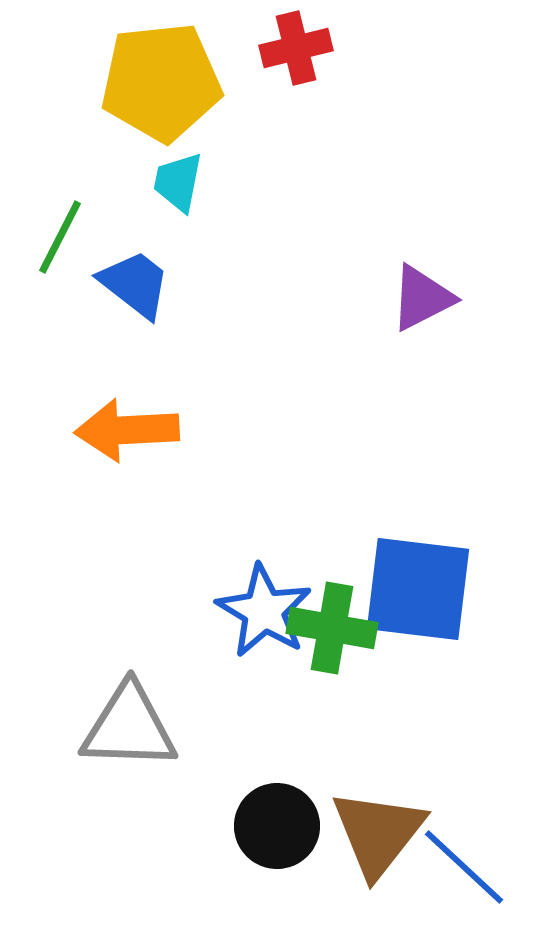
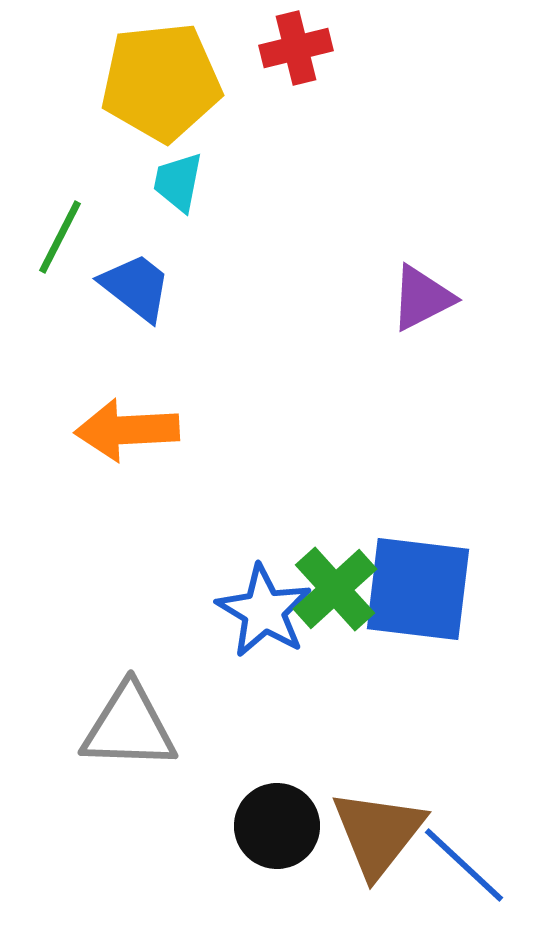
blue trapezoid: moved 1 px right, 3 px down
green cross: moved 3 px right, 39 px up; rotated 38 degrees clockwise
blue line: moved 2 px up
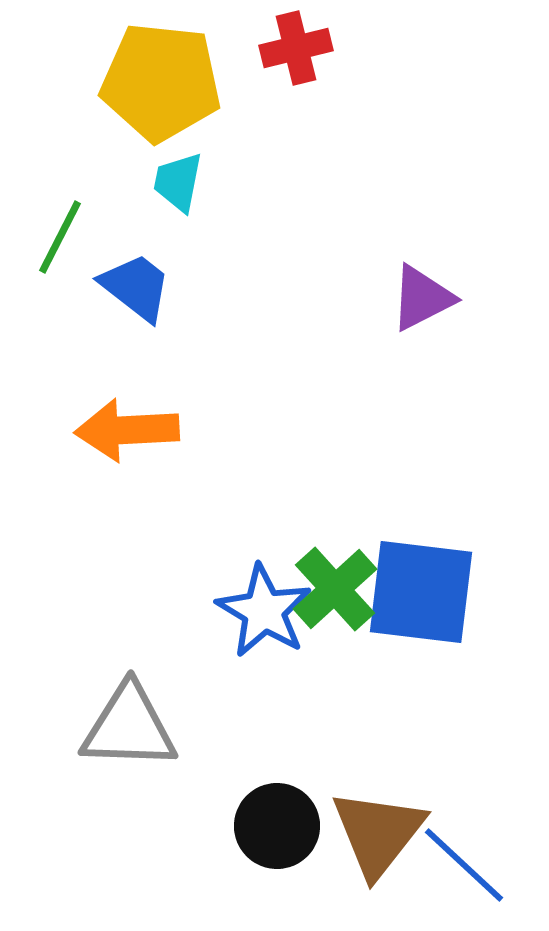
yellow pentagon: rotated 12 degrees clockwise
blue square: moved 3 px right, 3 px down
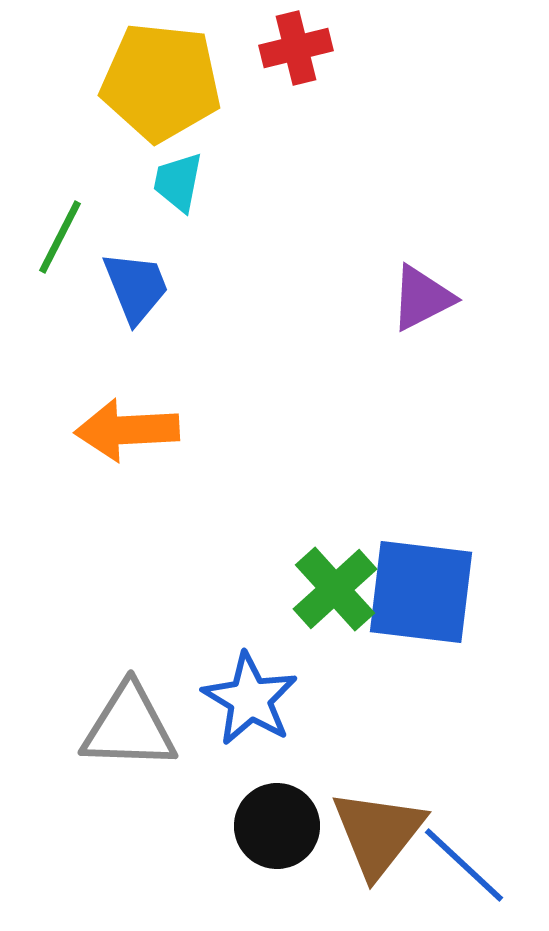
blue trapezoid: rotated 30 degrees clockwise
blue star: moved 14 px left, 88 px down
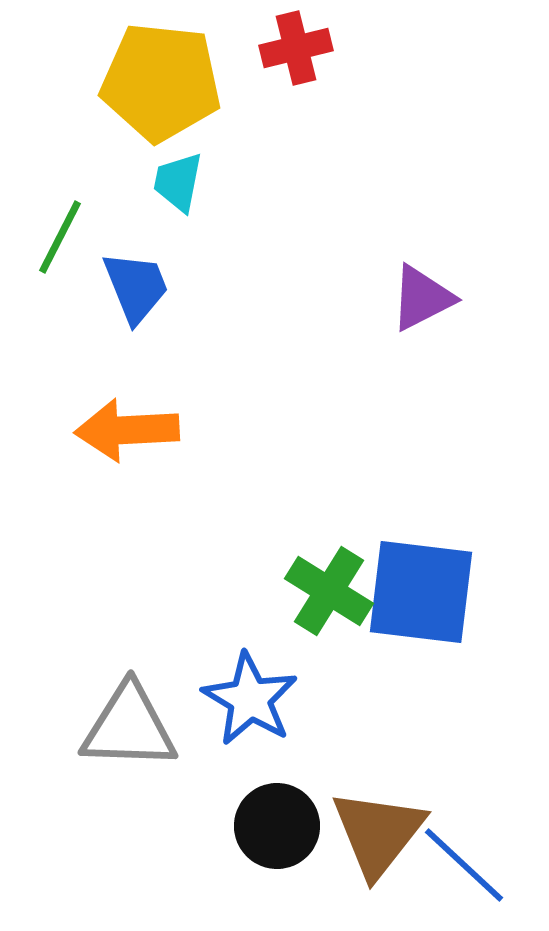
green cross: moved 6 px left, 2 px down; rotated 16 degrees counterclockwise
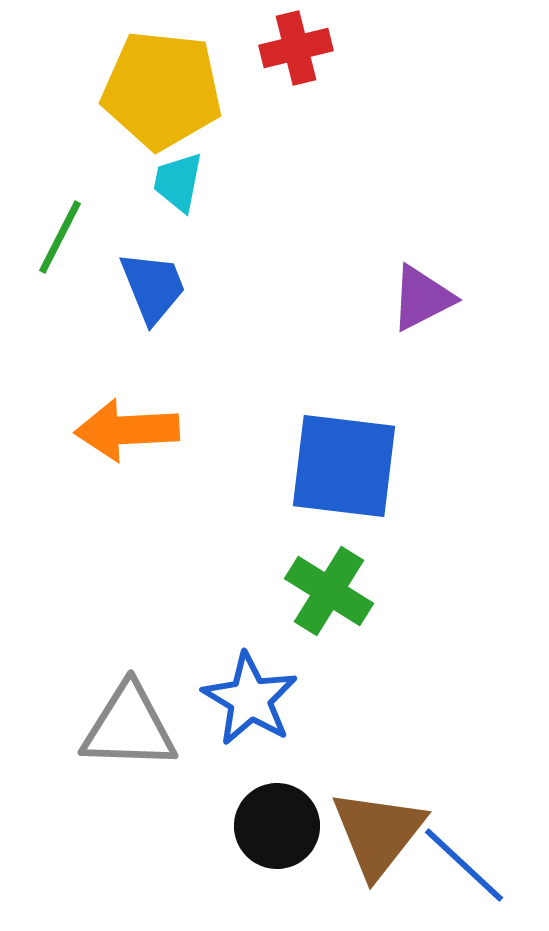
yellow pentagon: moved 1 px right, 8 px down
blue trapezoid: moved 17 px right
blue square: moved 77 px left, 126 px up
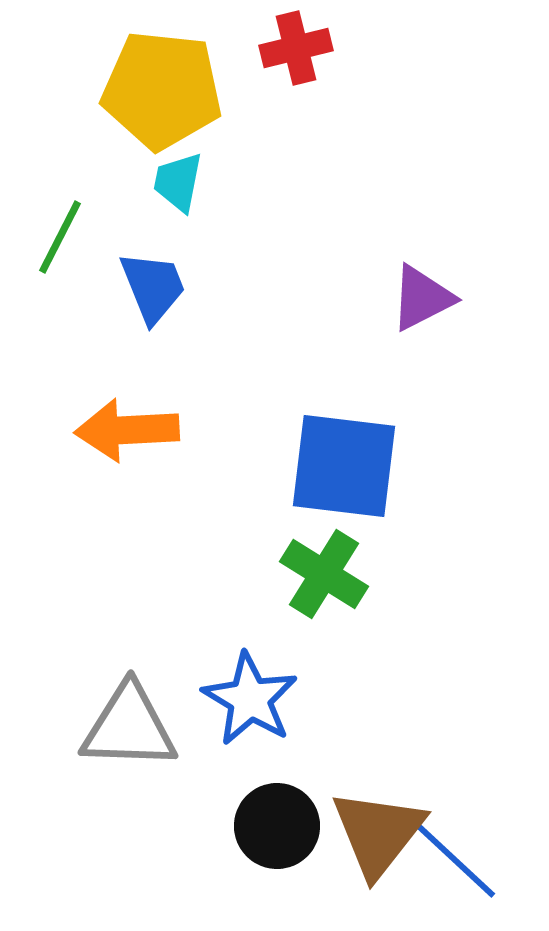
green cross: moved 5 px left, 17 px up
blue line: moved 8 px left, 4 px up
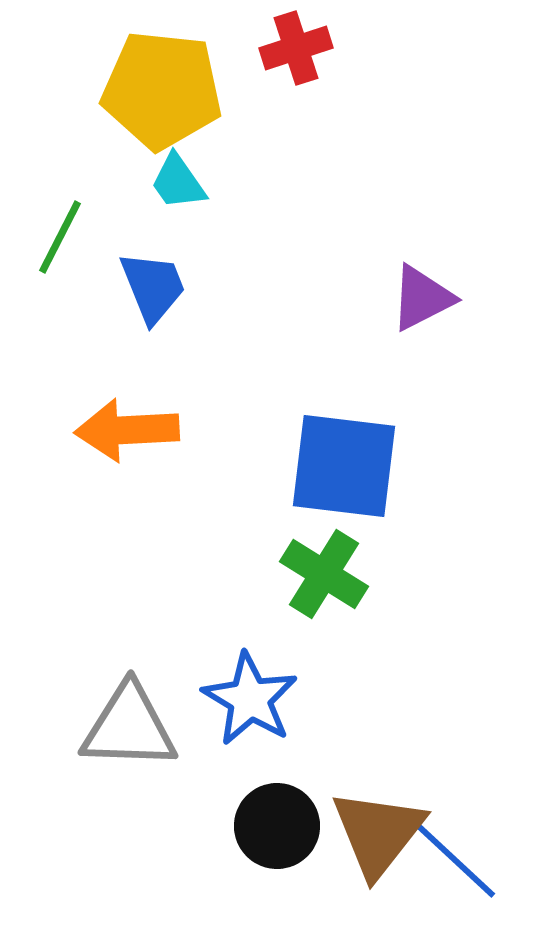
red cross: rotated 4 degrees counterclockwise
cyan trapezoid: rotated 46 degrees counterclockwise
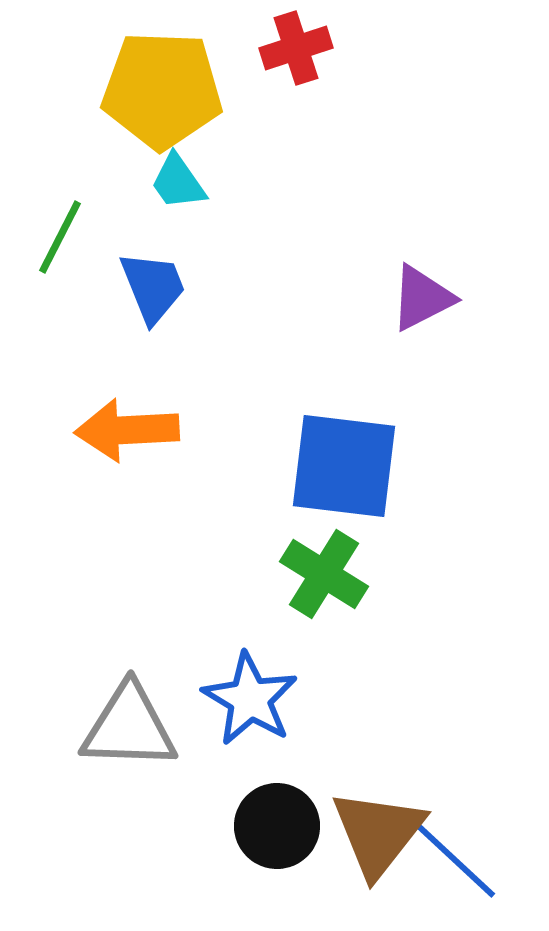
yellow pentagon: rotated 4 degrees counterclockwise
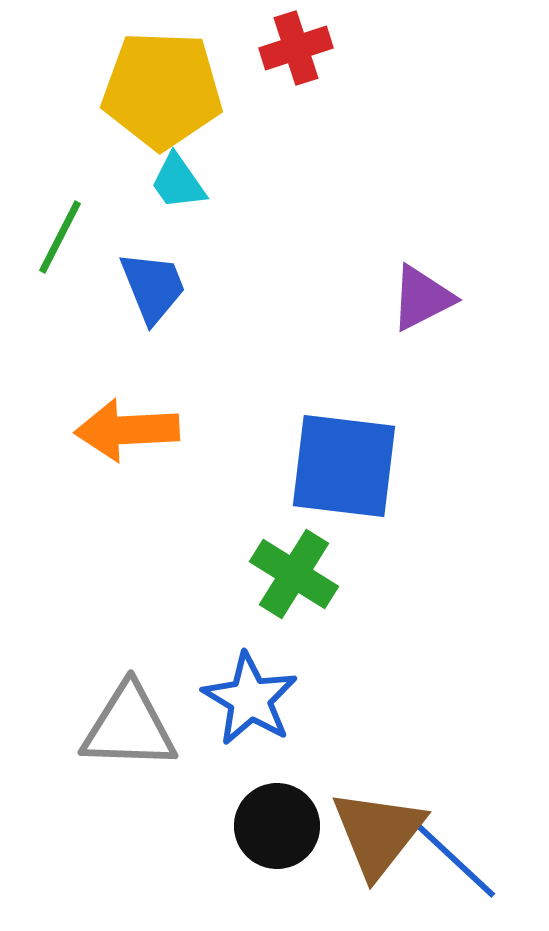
green cross: moved 30 px left
